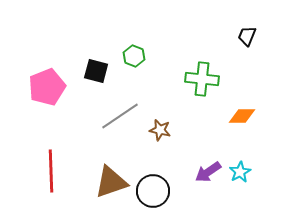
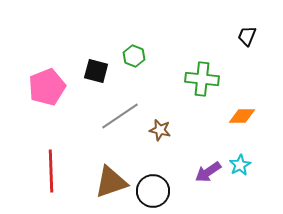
cyan star: moved 7 px up
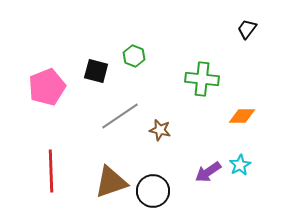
black trapezoid: moved 7 px up; rotated 15 degrees clockwise
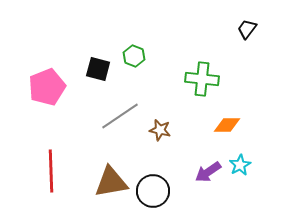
black square: moved 2 px right, 2 px up
orange diamond: moved 15 px left, 9 px down
brown triangle: rotated 9 degrees clockwise
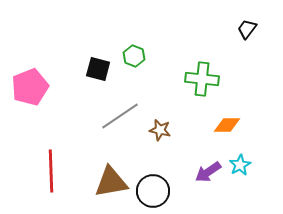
pink pentagon: moved 17 px left
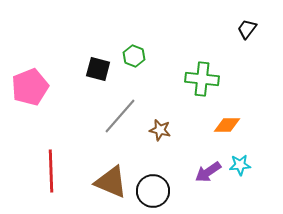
gray line: rotated 15 degrees counterclockwise
cyan star: rotated 25 degrees clockwise
brown triangle: rotated 33 degrees clockwise
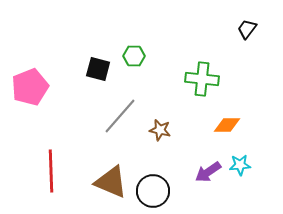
green hexagon: rotated 20 degrees counterclockwise
